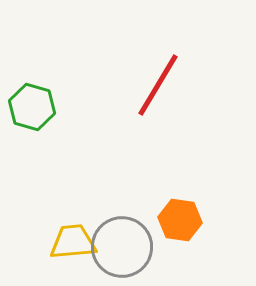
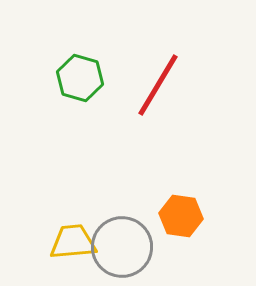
green hexagon: moved 48 px right, 29 px up
orange hexagon: moved 1 px right, 4 px up
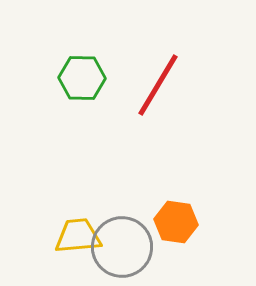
green hexagon: moved 2 px right; rotated 15 degrees counterclockwise
orange hexagon: moved 5 px left, 6 px down
yellow trapezoid: moved 5 px right, 6 px up
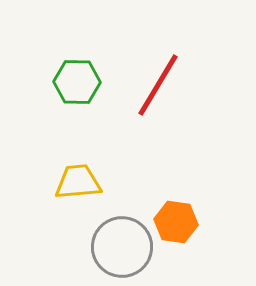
green hexagon: moved 5 px left, 4 px down
yellow trapezoid: moved 54 px up
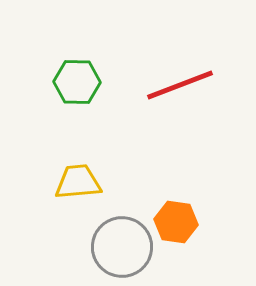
red line: moved 22 px right; rotated 38 degrees clockwise
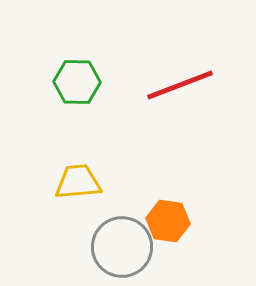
orange hexagon: moved 8 px left, 1 px up
